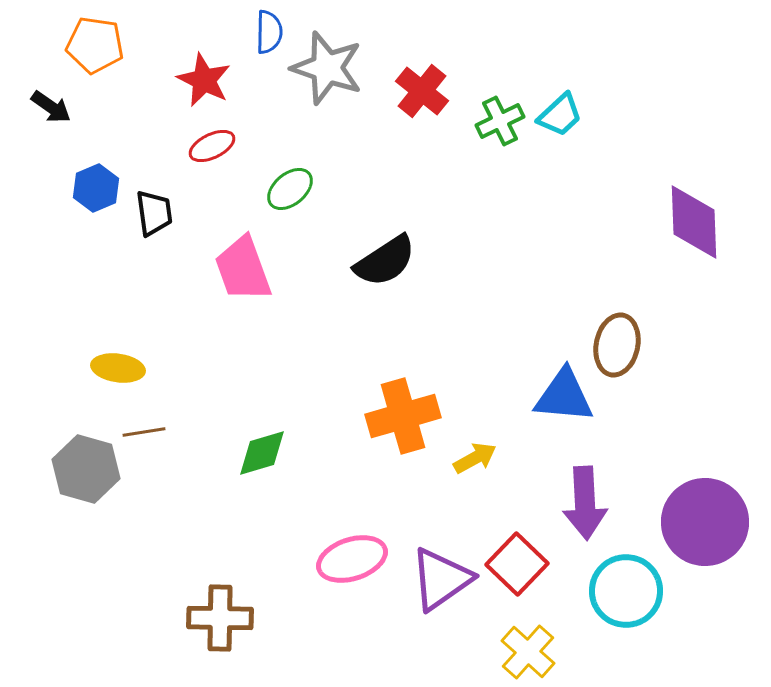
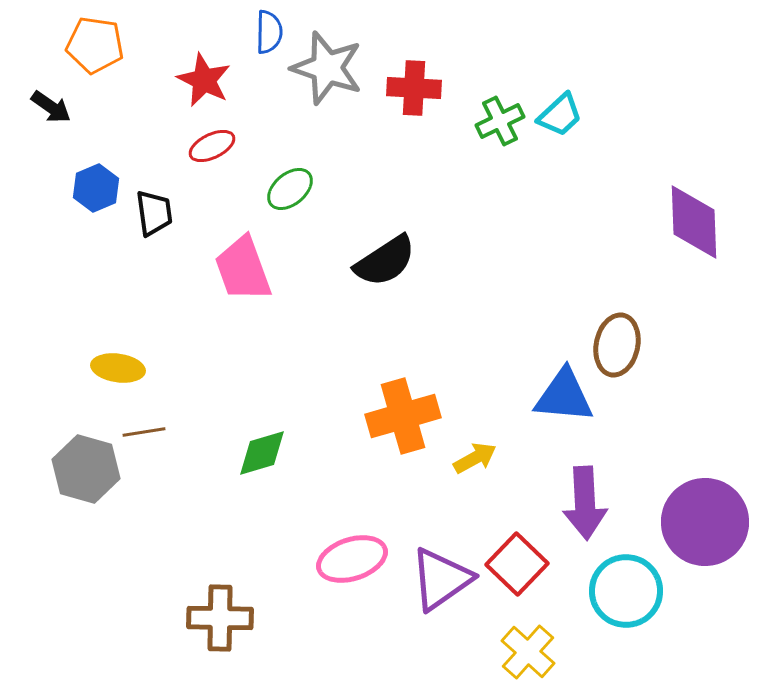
red cross: moved 8 px left, 3 px up; rotated 36 degrees counterclockwise
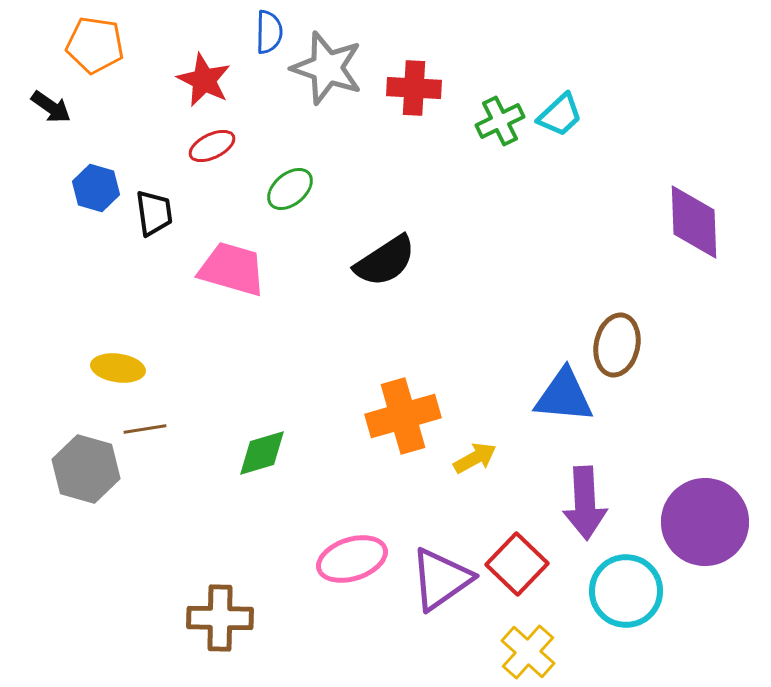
blue hexagon: rotated 21 degrees counterclockwise
pink trapezoid: moved 11 px left; rotated 126 degrees clockwise
brown line: moved 1 px right, 3 px up
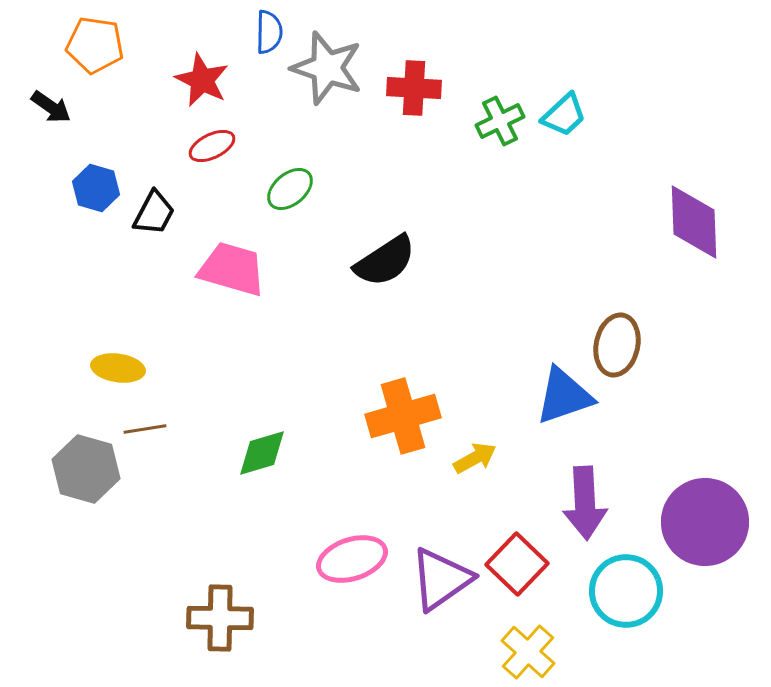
red star: moved 2 px left
cyan trapezoid: moved 4 px right
black trapezoid: rotated 36 degrees clockwise
blue triangle: rotated 24 degrees counterclockwise
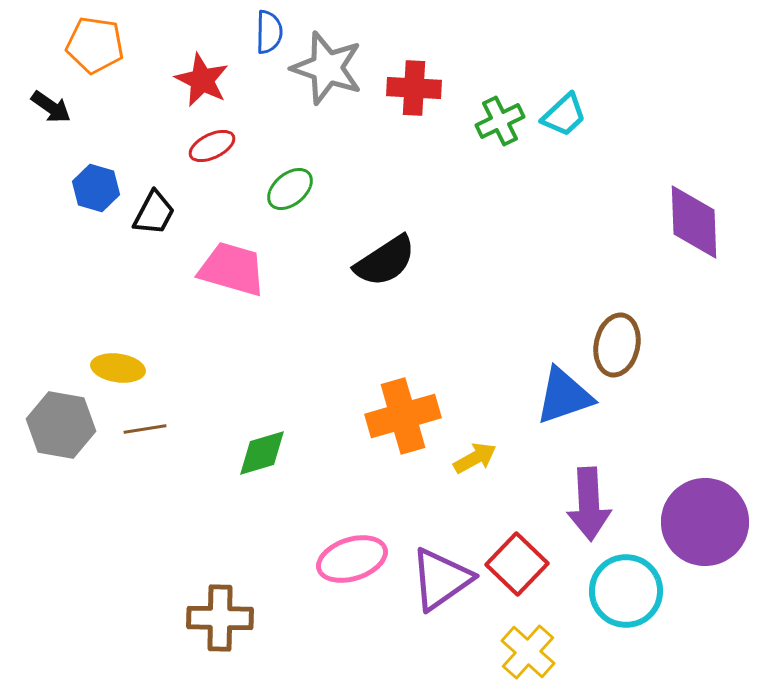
gray hexagon: moved 25 px left, 44 px up; rotated 6 degrees counterclockwise
purple arrow: moved 4 px right, 1 px down
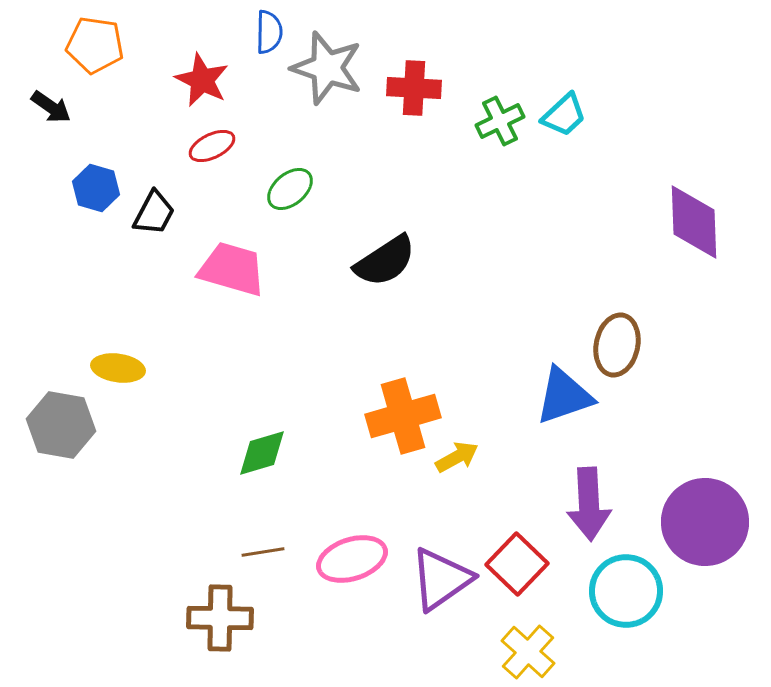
brown line: moved 118 px right, 123 px down
yellow arrow: moved 18 px left, 1 px up
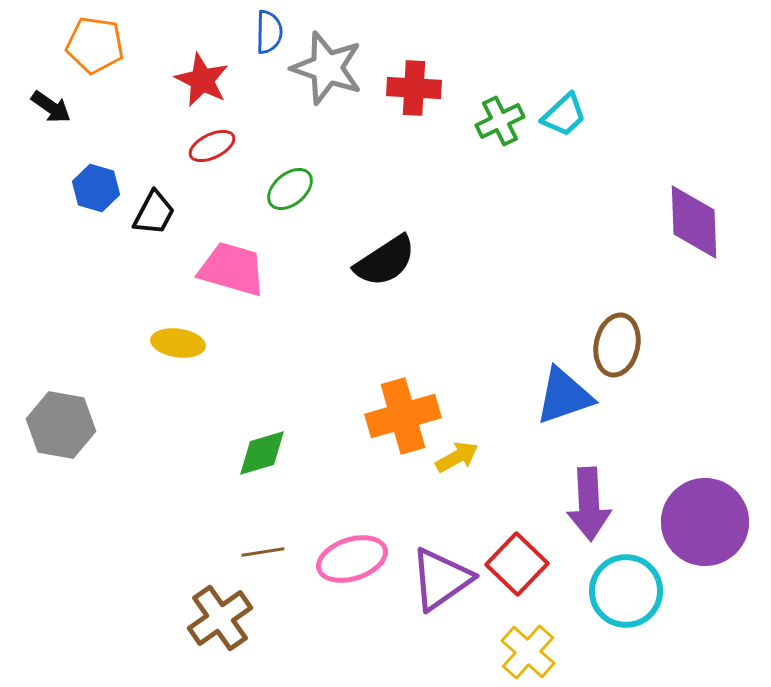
yellow ellipse: moved 60 px right, 25 px up
brown cross: rotated 36 degrees counterclockwise
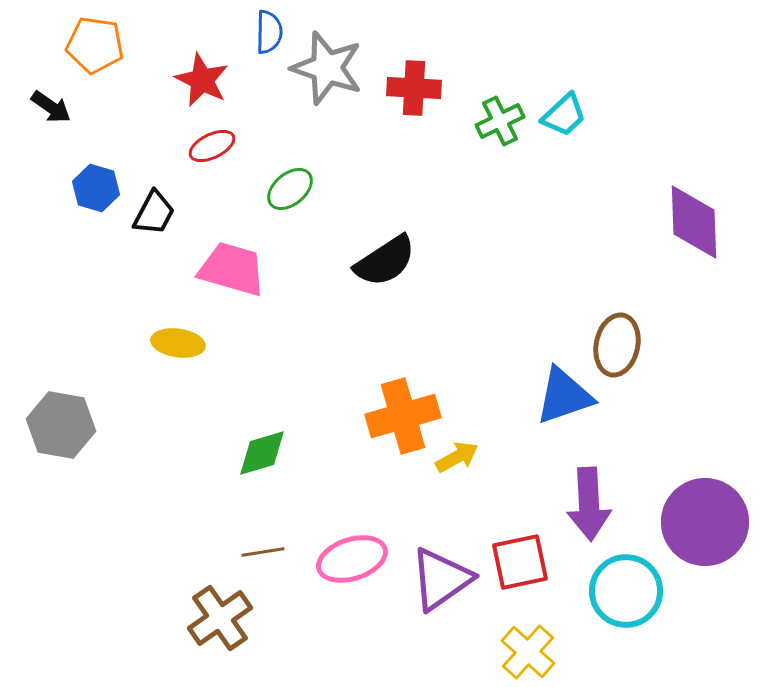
red square: moved 3 px right, 2 px up; rotated 34 degrees clockwise
